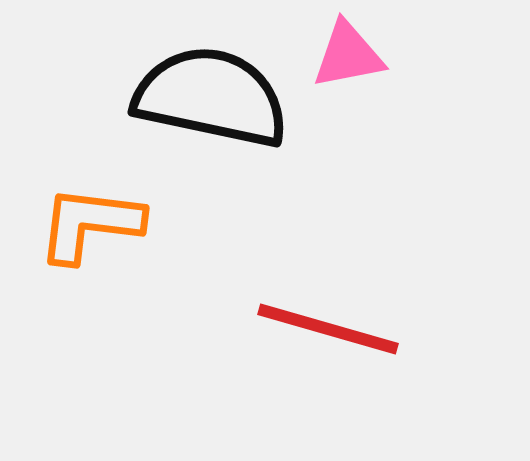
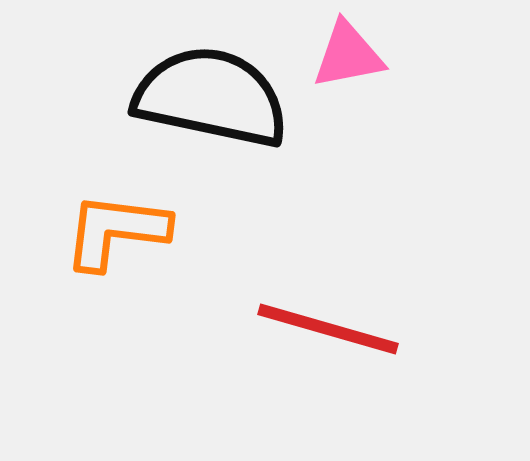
orange L-shape: moved 26 px right, 7 px down
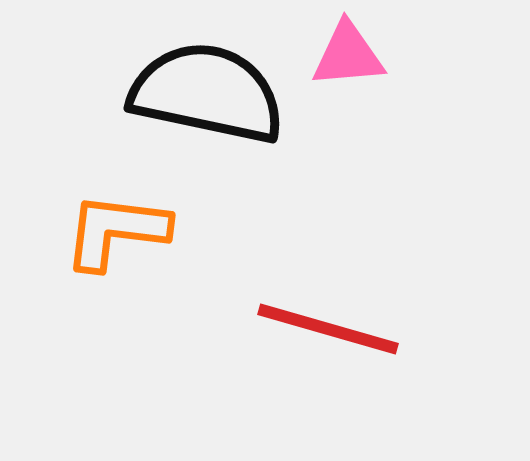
pink triangle: rotated 6 degrees clockwise
black semicircle: moved 4 px left, 4 px up
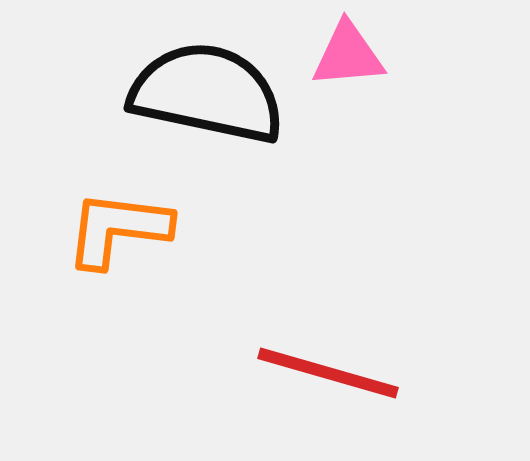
orange L-shape: moved 2 px right, 2 px up
red line: moved 44 px down
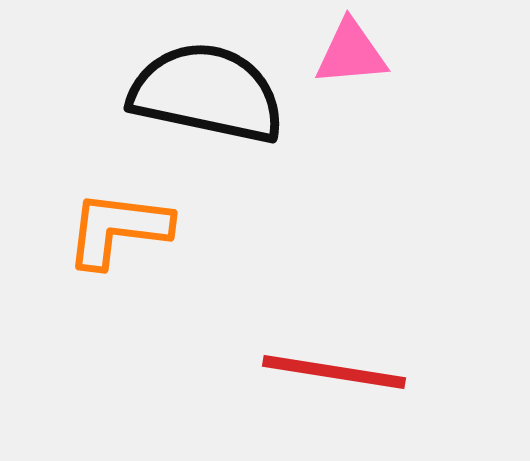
pink triangle: moved 3 px right, 2 px up
red line: moved 6 px right, 1 px up; rotated 7 degrees counterclockwise
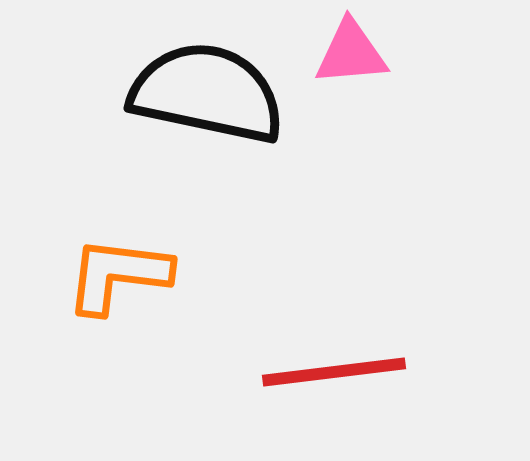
orange L-shape: moved 46 px down
red line: rotated 16 degrees counterclockwise
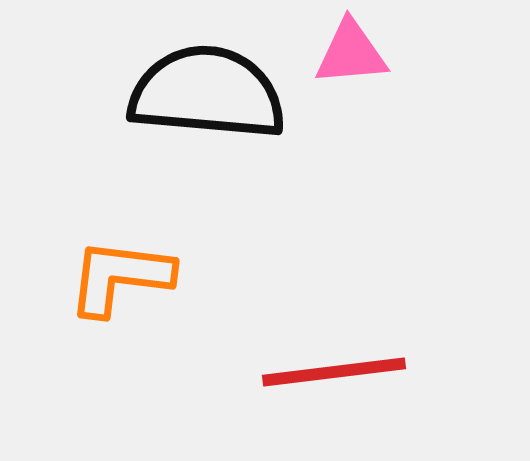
black semicircle: rotated 7 degrees counterclockwise
orange L-shape: moved 2 px right, 2 px down
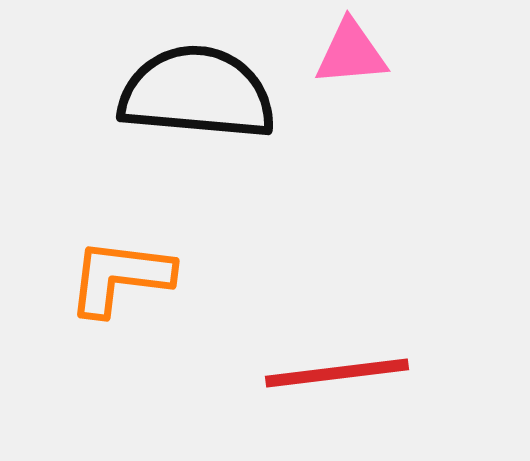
black semicircle: moved 10 px left
red line: moved 3 px right, 1 px down
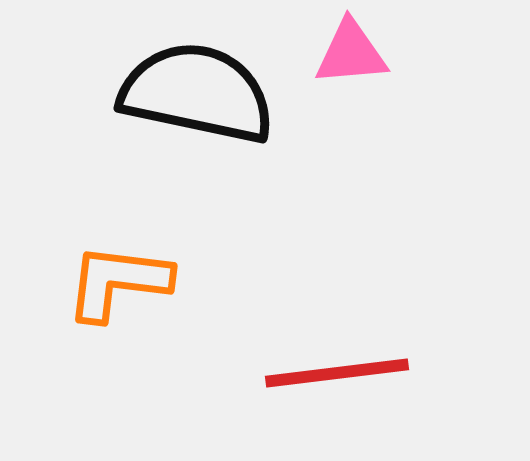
black semicircle: rotated 7 degrees clockwise
orange L-shape: moved 2 px left, 5 px down
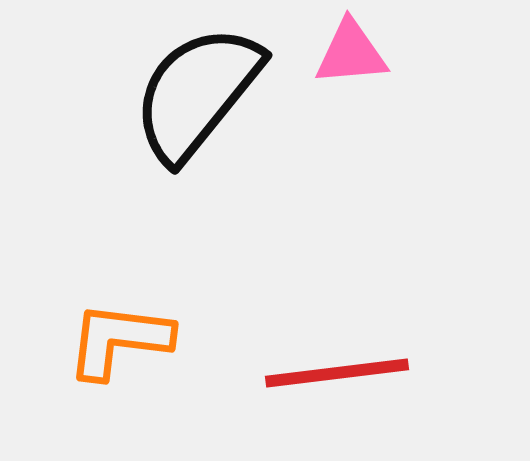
black semicircle: rotated 63 degrees counterclockwise
orange L-shape: moved 1 px right, 58 px down
